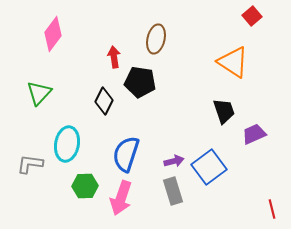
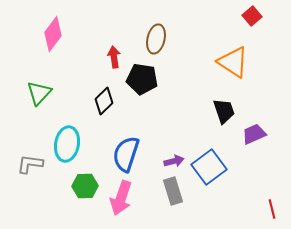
black pentagon: moved 2 px right, 3 px up
black diamond: rotated 20 degrees clockwise
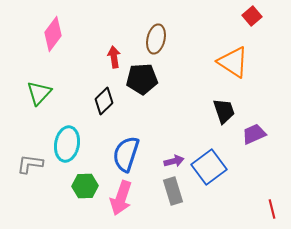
black pentagon: rotated 12 degrees counterclockwise
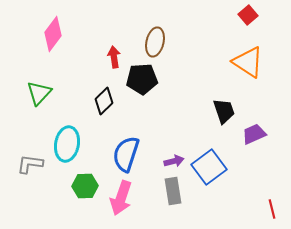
red square: moved 4 px left, 1 px up
brown ellipse: moved 1 px left, 3 px down
orange triangle: moved 15 px right
gray rectangle: rotated 8 degrees clockwise
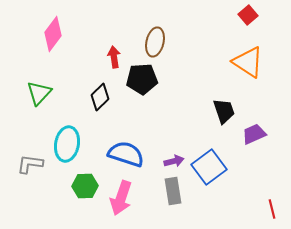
black diamond: moved 4 px left, 4 px up
blue semicircle: rotated 90 degrees clockwise
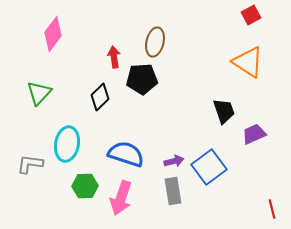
red square: moved 3 px right; rotated 12 degrees clockwise
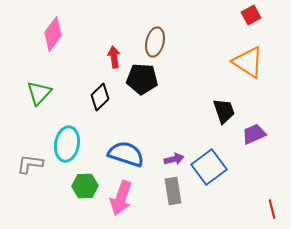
black pentagon: rotated 8 degrees clockwise
purple arrow: moved 2 px up
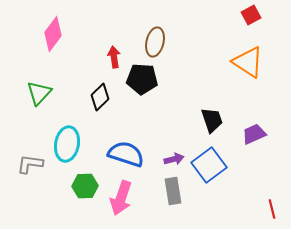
black trapezoid: moved 12 px left, 9 px down
blue square: moved 2 px up
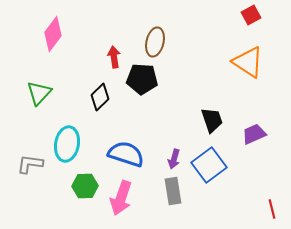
purple arrow: rotated 120 degrees clockwise
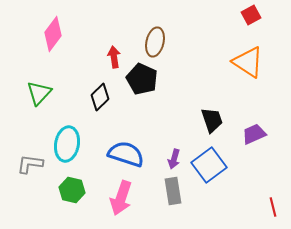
black pentagon: rotated 20 degrees clockwise
green hexagon: moved 13 px left, 4 px down; rotated 15 degrees clockwise
red line: moved 1 px right, 2 px up
